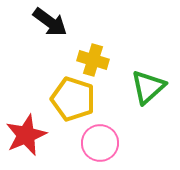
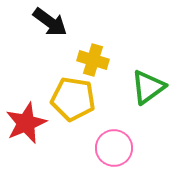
green triangle: rotated 6 degrees clockwise
yellow pentagon: rotated 9 degrees counterclockwise
red star: moved 12 px up
pink circle: moved 14 px right, 5 px down
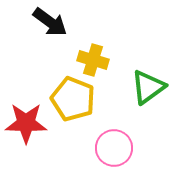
yellow pentagon: rotated 12 degrees clockwise
red star: rotated 24 degrees clockwise
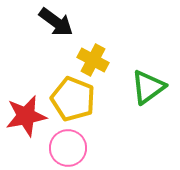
black arrow: moved 6 px right
yellow cross: rotated 12 degrees clockwise
red star: moved 7 px up; rotated 12 degrees counterclockwise
pink circle: moved 46 px left
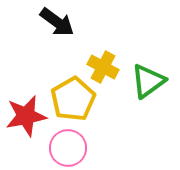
black arrow: moved 1 px right
yellow cross: moved 10 px right, 7 px down
green triangle: moved 6 px up
yellow pentagon: rotated 21 degrees clockwise
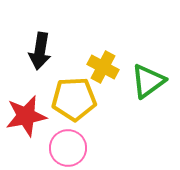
black arrow: moved 17 px left, 29 px down; rotated 63 degrees clockwise
yellow pentagon: moved 1 px right; rotated 27 degrees clockwise
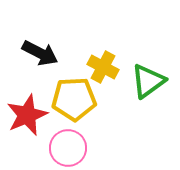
black arrow: moved 2 px down; rotated 72 degrees counterclockwise
red star: moved 1 px right, 1 px up; rotated 12 degrees counterclockwise
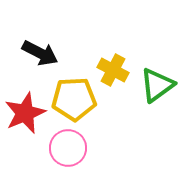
yellow cross: moved 10 px right, 3 px down
green triangle: moved 9 px right, 4 px down
red star: moved 2 px left, 2 px up
